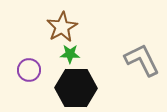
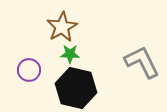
gray L-shape: moved 2 px down
black hexagon: rotated 12 degrees clockwise
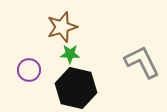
brown star: rotated 12 degrees clockwise
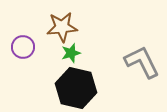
brown star: rotated 12 degrees clockwise
green star: moved 1 px right, 1 px up; rotated 18 degrees counterclockwise
purple circle: moved 6 px left, 23 px up
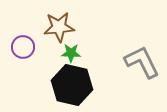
brown star: moved 3 px left
green star: rotated 18 degrees clockwise
black hexagon: moved 4 px left, 3 px up
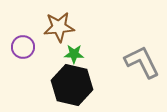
green star: moved 3 px right, 1 px down
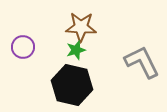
brown star: moved 22 px right; rotated 8 degrees clockwise
green star: moved 2 px right, 4 px up; rotated 18 degrees counterclockwise
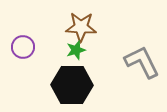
black hexagon: rotated 12 degrees counterclockwise
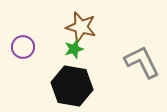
brown star: rotated 12 degrees clockwise
green star: moved 2 px left, 1 px up
black hexagon: moved 1 px down; rotated 9 degrees clockwise
